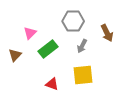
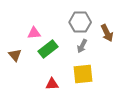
gray hexagon: moved 7 px right, 1 px down
pink triangle: moved 4 px right; rotated 40 degrees clockwise
brown triangle: rotated 24 degrees counterclockwise
yellow square: moved 1 px up
red triangle: rotated 24 degrees counterclockwise
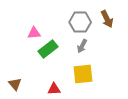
brown arrow: moved 14 px up
brown triangle: moved 29 px down
red triangle: moved 2 px right, 5 px down
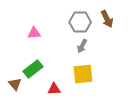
green rectangle: moved 15 px left, 20 px down
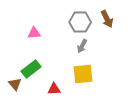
green rectangle: moved 2 px left
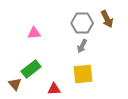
gray hexagon: moved 2 px right, 1 px down
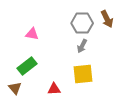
pink triangle: moved 2 px left, 1 px down; rotated 16 degrees clockwise
green rectangle: moved 4 px left, 3 px up
brown triangle: moved 4 px down
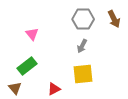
brown arrow: moved 7 px right
gray hexagon: moved 1 px right, 4 px up
pink triangle: rotated 40 degrees clockwise
red triangle: rotated 24 degrees counterclockwise
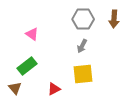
brown arrow: rotated 30 degrees clockwise
pink triangle: rotated 16 degrees counterclockwise
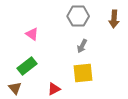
gray hexagon: moved 5 px left, 3 px up
yellow square: moved 1 px up
